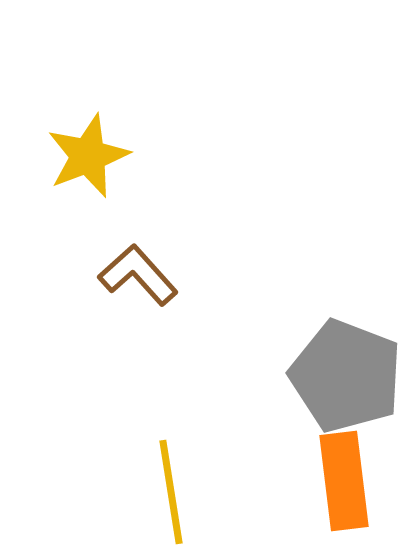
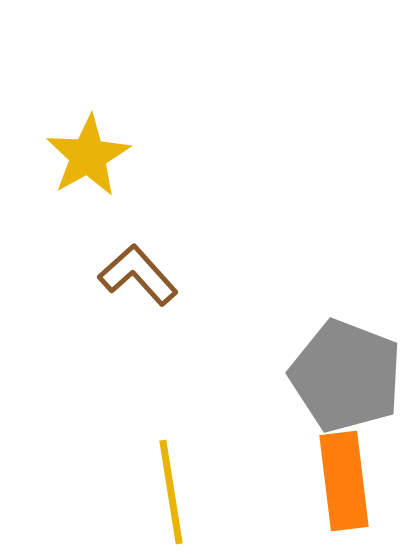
yellow star: rotated 8 degrees counterclockwise
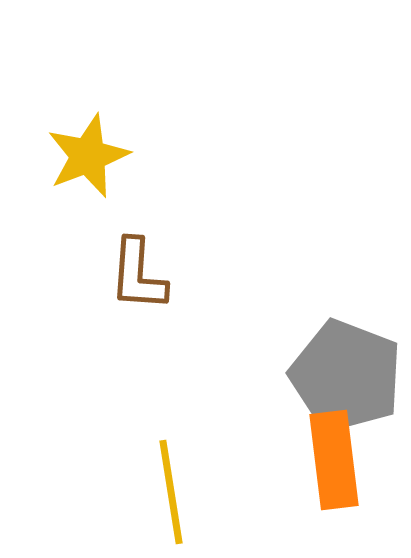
yellow star: rotated 8 degrees clockwise
brown L-shape: rotated 134 degrees counterclockwise
orange rectangle: moved 10 px left, 21 px up
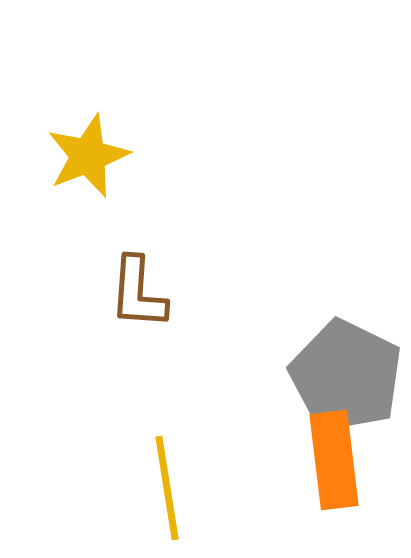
brown L-shape: moved 18 px down
gray pentagon: rotated 5 degrees clockwise
yellow line: moved 4 px left, 4 px up
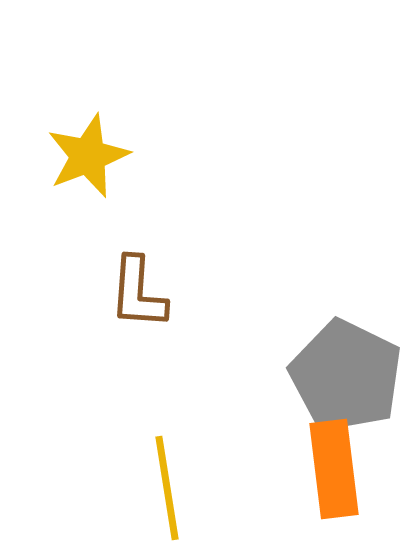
orange rectangle: moved 9 px down
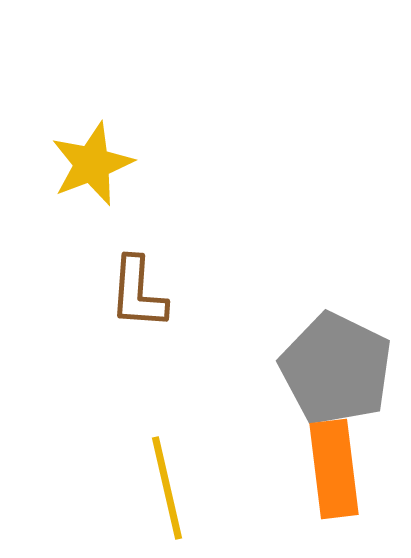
yellow star: moved 4 px right, 8 px down
gray pentagon: moved 10 px left, 7 px up
yellow line: rotated 4 degrees counterclockwise
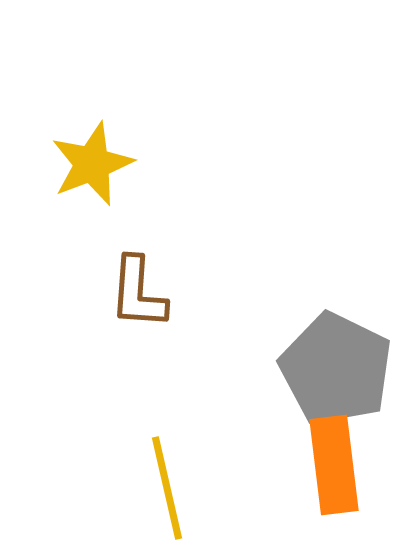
orange rectangle: moved 4 px up
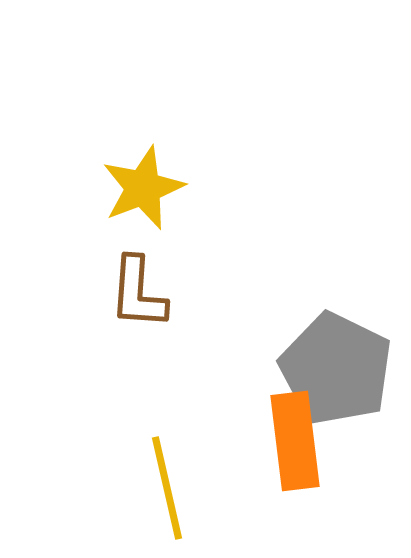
yellow star: moved 51 px right, 24 px down
orange rectangle: moved 39 px left, 24 px up
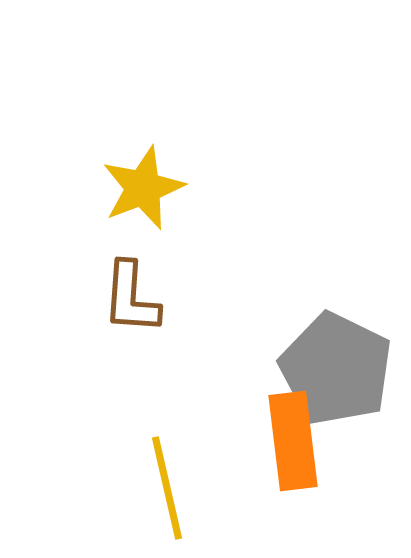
brown L-shape: moved 7 px left, 5 px down
orange rectangle: moved 2 px left
